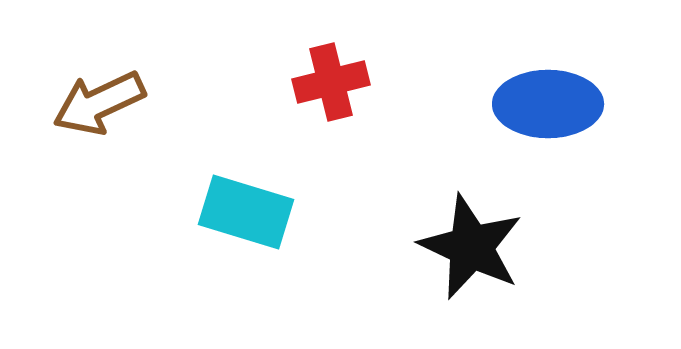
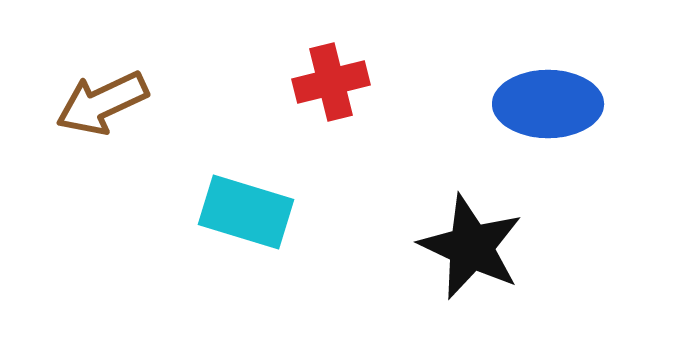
brown arrow: moved 3 px right
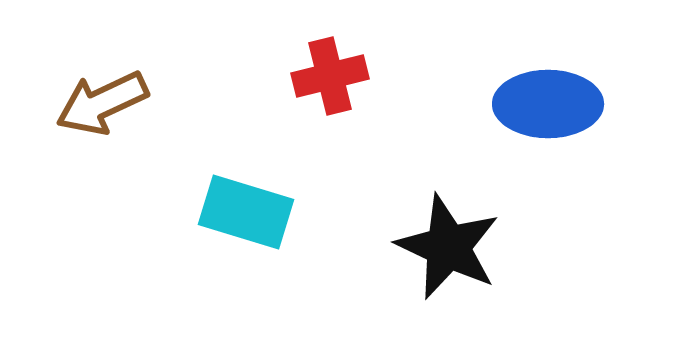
red cross: moved 1 px left, 6 px up
black star: moved 23 px left
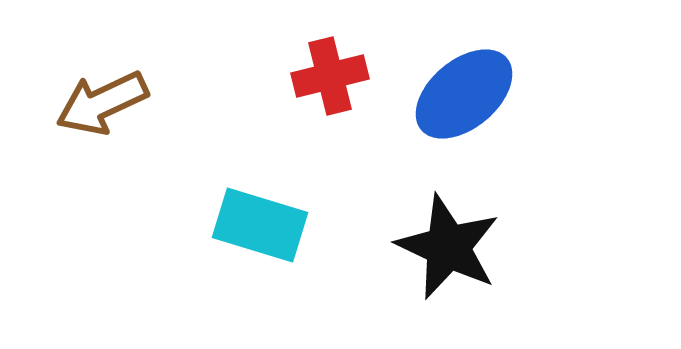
blue ellipse: moved 84 px left, 10 px up; rotated 40 degrees counterclockwise
cyan rectangle: moved 14 px right, 13 px down
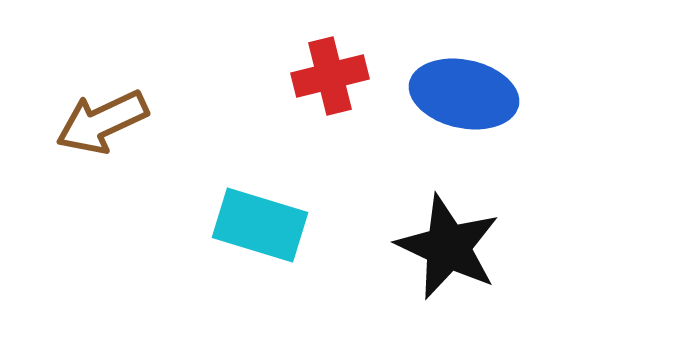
blue ellipse: rotated 52 degrees clockwise
brown arrow: moved 19 px down
